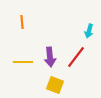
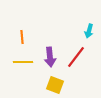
orange line: moved 15 px down
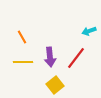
cyan arrow: rotated 56 degrees clockwise
orange line: rotated 24 degrees counterclockwise
red line: moved 1 px down
yellow square: rotated 30 degrees clockwise
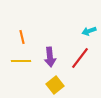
orange line: rotated 16 degrees clockwise
red line: moved 4 px right
yellow line: moved 2 px left, 1 px up
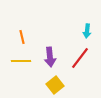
cyan arrow: moved 2 px left; rotated 64 degrees counterclockwise
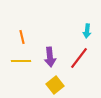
red line: moved 1 px left
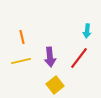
yellow line: rotated 12 degrees counterclockwise
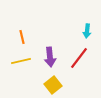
yellow square: moved 2 px left
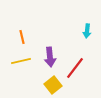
red line: moved 4 px left, 10 px down
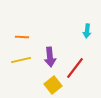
orange line: rotated 72 degrees counterclockwise
yellow line: moved 1 px up
